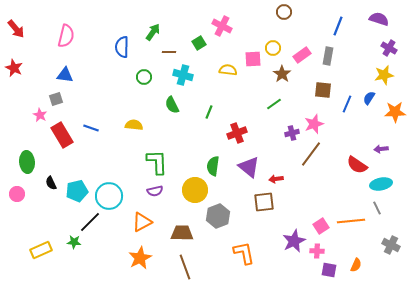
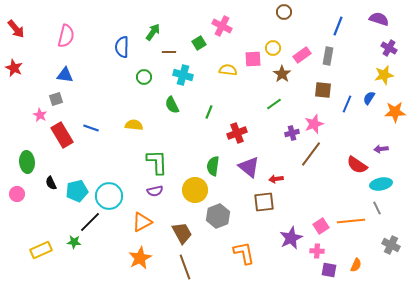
brown trapezoid at (182, 233): rotated 60 degrees clockwise
purple star at (294, 241): moved 3 px left, 3 px up
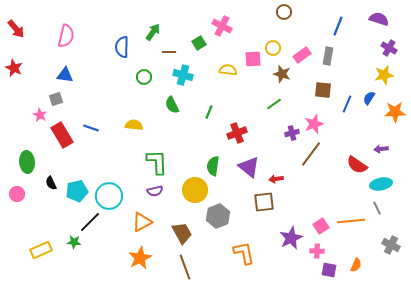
brown star at (282, 74): rotated 18 degrees counterclockwise
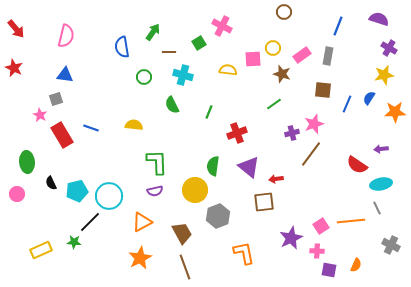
blue semicircle at (122, 47): rotated 10 degrees counterclockwise
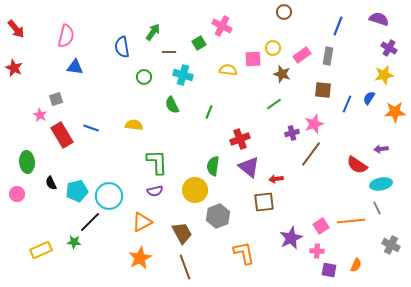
blue triangle at (65, 75): moved 10 px right, 8 px up
red cross at (237, 133): moved 3 px right, 6 px down
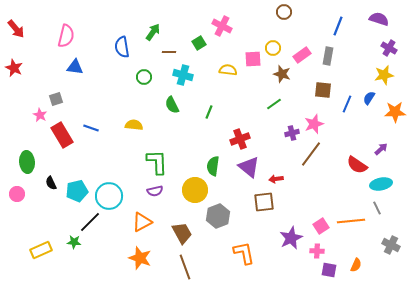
purple arrow at (381, 149): rotated 144 degrees clockwise
orange star at (140, 258): rotated 25 degrees counterclockwise
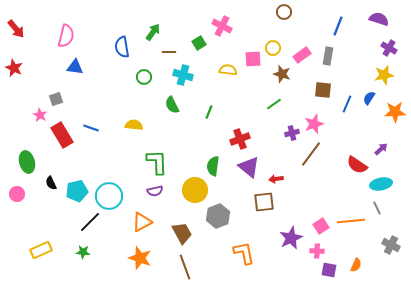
green ellipse at (27, 162): rotated 10 degrees counterclockwise
green star at (74, 242): moved 9 px right, 10 px down
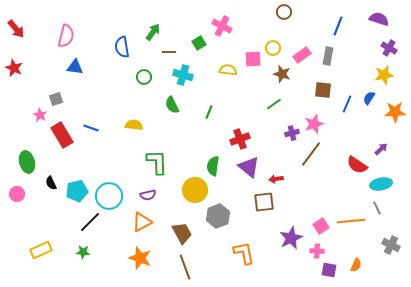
purple semicircle at (155, 191): moved 7 px left, 4 px down
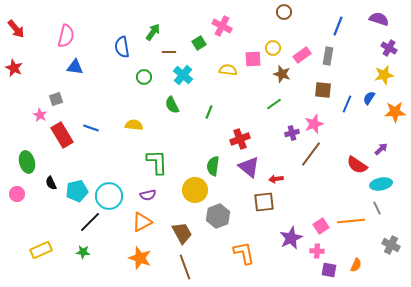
cyan cross at (183, 75): rotated 24 degrees clockwise
